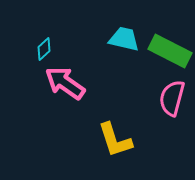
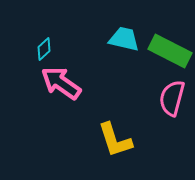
pink arrow: moved 4 px left
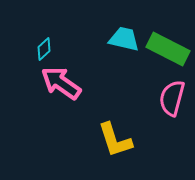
green rectangle: moved 2 px left, 2 px up
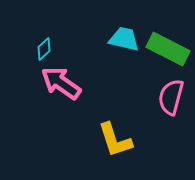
pink semicircle: moved 1 px left, 1 px up
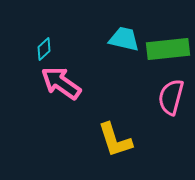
green rectangle: rotated 33 degrees counterclockwise
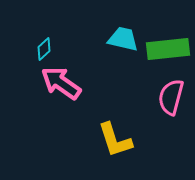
cyan trapezoid: moved 1 px left
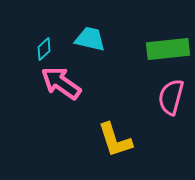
cyan trapezoid: moved 33 px left
